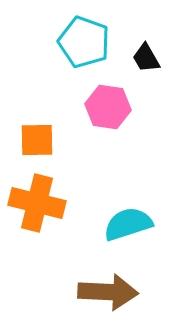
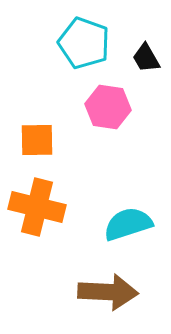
cyan pentagon: moved 1 px down
orange cross: moved 4 px down
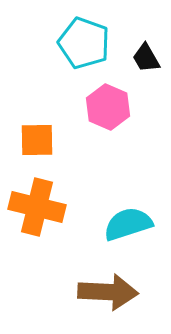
pink hexagon: rotated 15 degrees clockwise
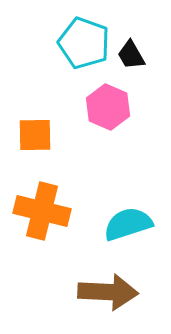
black trapezoid: moved 15 px left, 3 px up
orange square: moved 2 px left, 5 px up
orange cross: moved 5 px right, 4 px down
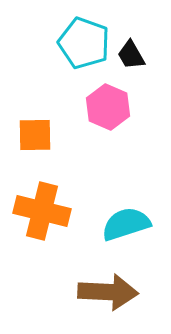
cyan semicircle: moved 2 px left
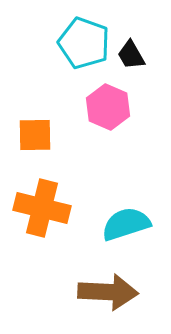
orange cross: moved 3 px up
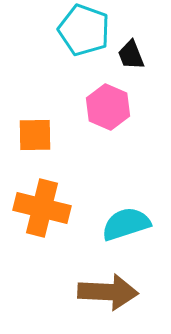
cyan pentagon: moved 13 px up
black trapezoid: rotated 8 degrees clockwise
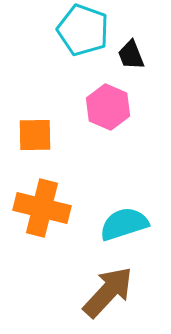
cyan pentagon: moved 1 px left
cyan semicircle: moved 2 px left
brown arrow: rotated 50 degrees counterclockwise
